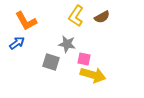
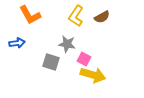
orange L-shape: moved 4 px right, 6 px up
blue arrow: rotated 28 degrees clockwise
pink square: rotated 16 degrees clockwise
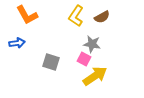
orange L-shape: moved 3 px left
gray star: moved 25 px right
yellow arrow: moved 2 px right, 1 px down; rotated 50 degrees counterclockwise
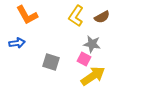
yellow arrow: moved 2 px left
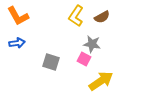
orange L-shape: moved 9 px left, 1 px down
yellow arrow: moved 8 px right, 5 px down
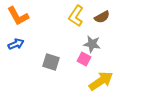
blue arrow: moved 1 px left, 1 px down; rotated 14 degrees counterclockwise
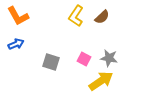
brown semicircle: rotated 14 degrees counterclockwise
gray star: moved 17 px right, 14 px down
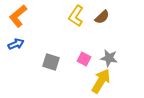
orange L-shape: rotated 80 degrees clockwise
yellow arrow: rotated 25 degrees counterclockwise
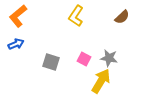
brown semicircle: moved 20 px right
